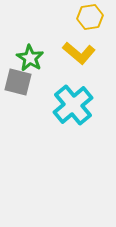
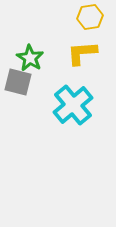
yellow L-shape: moved 3 px right; rotated 136 degrees clockwise
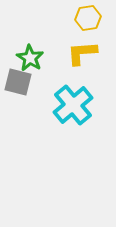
yellow hexagon: moved 2 px left, 1 px down
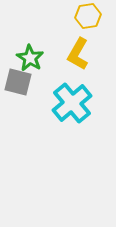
yellow hexagon: moved 2 px up
yellow L-shape: moved 4 px left, 1 px down; rotated 56 degrees counterclockwise
cyan cross: moved 1 px left, 2 px up
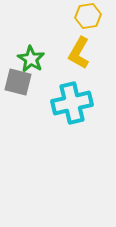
yellow L-shape: moved 1 px right, 1 px up
green star: moved 1 px right, 1 px down
cyan cross: rotated 27 degrees clockwise
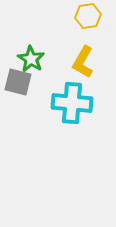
yellow L-shape: moved 4 px right, 9 px down
cyan cross: rotated 18 degrees clockwise
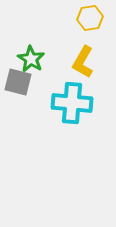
yellow hexagon: moved 2 px right, 2 px down
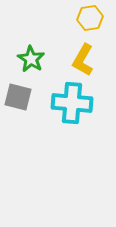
yellow L-shape: moved 2 px up
gray square: moved 15 px down
